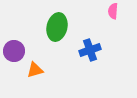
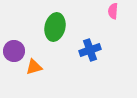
green ellipse: moved 2 px left
orange triangle: moved 1 px left, 3 px up
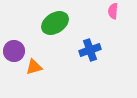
green ellipse: moved 4 px up; rotated 44 degrees clockwise
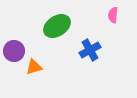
pink semicircle: moved 4 px down
green ellipse: moved 2 px right, 3 px down
blue cross: rotated 10 degrees counterclockwise
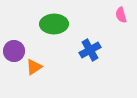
pink semicircle: moved 8 px right; rotated 21 degrees counterclockwise
green ellipse: moved 3 px left, 2 px up; rotated 32 degrees clockwise
orange triangle: rotated 18 degrees counterclockwise
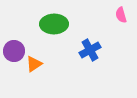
orange triangle: moved 3 px up
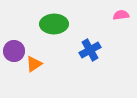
pink semicircle: rotated 98 degrees clockwise
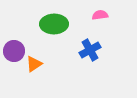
pink semicircle: moved 21 px left
